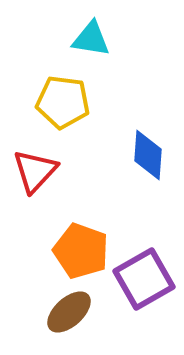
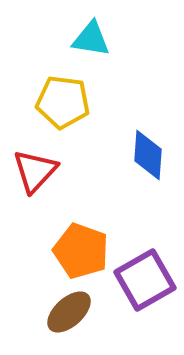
purple square: moved 1 px right, 1 px down
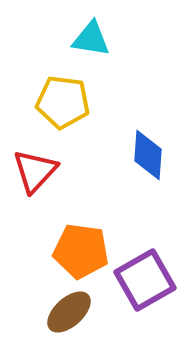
orange pentagon: rotated 12 degrees counterclockwise
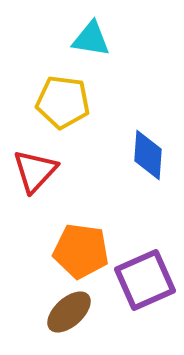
purple square: rotated 6 degrees clockwise
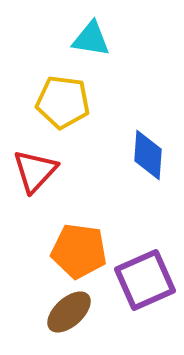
orange pentagon: moved 2 px left
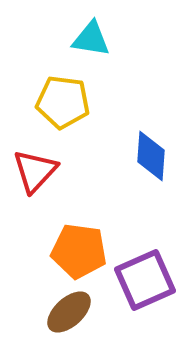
blue diamond: moved 3 px right, 1 px down
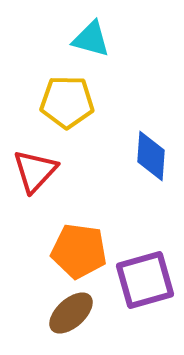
cyan triangle: rotated 6 degrees clockwise
yellow pentagon: moved 4 px right; rotated 6 degrees counterclockwise
purple square: rotated 8 degrees clockwise
brown ellipse: moved 2 px right, 1 px down
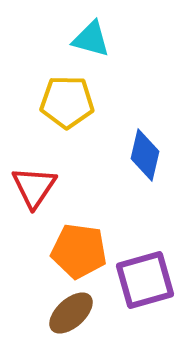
blue diamond: moved 6 px left, 1 px up; rotated 9 degrees clockwise
red triangle: moved 1 px left, 16 px down; rotated 9 degrees counterclockwise
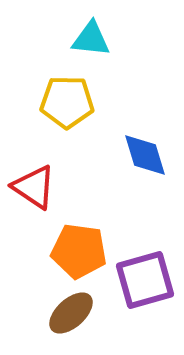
cyan triangle: rotated 9 degrees counterclockwise
blue diamond: rotated 30 degrees counterclockwise
red triangle: rotated 30 degrees counterclockwise
